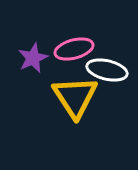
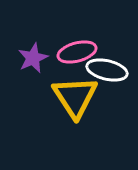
pink ellipse: moved 3 px right, 3 px down
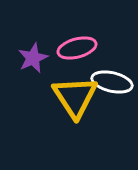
pink ellipse: moved 4 px up
white ellipse: moved 5 px right, 12 px down
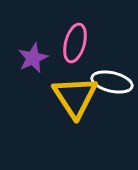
pink ellipse: moved 2 px left, 5 px up; rotated 60 degrees counterclockwise
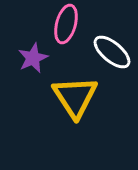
pink ellipse: moved 9 px left, 19 px up
white ellipse: moved 30 px up; rotated 27 degrees clockwise
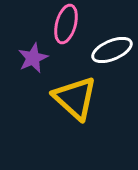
white ellipse: moved 2 px up; rotated 63 degrees counterclockwise
yellow triangle: moved 1 px down; rotated 15 degrees counterclockwise
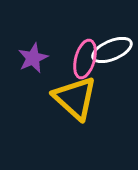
pink ellipse: moved 19 px right, 35 px down
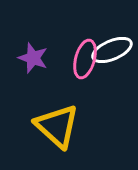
purple star: rotated 28 degrees counterclockwise
yellow triangle: moved 18 px left, 28 px down
